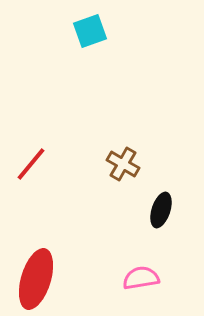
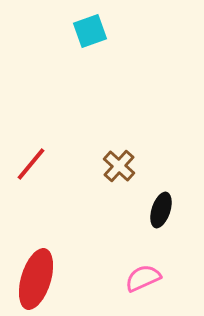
brown cross: moved 4 px left, 2 px down; rotated 12 degrees clockwise
pink semicircle: moved 2 px right; rotated 15 degrees counterclockwise
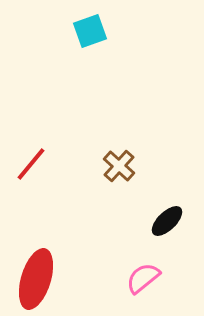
black ellipse: moved 6 px right, 11 px down; rotated 28 degrees clockwise
pink semicircle: rotated 15 degrees counterclockwise
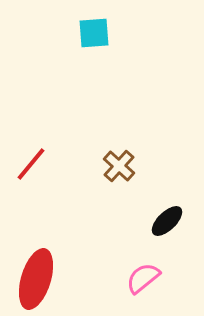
cyan square: moved 4 px right, 2 px down; rotated 16 degrees clockwise
